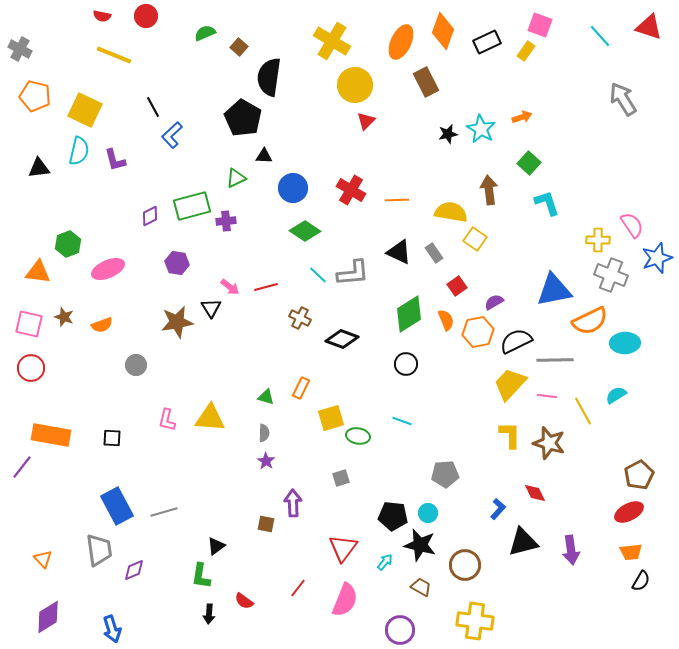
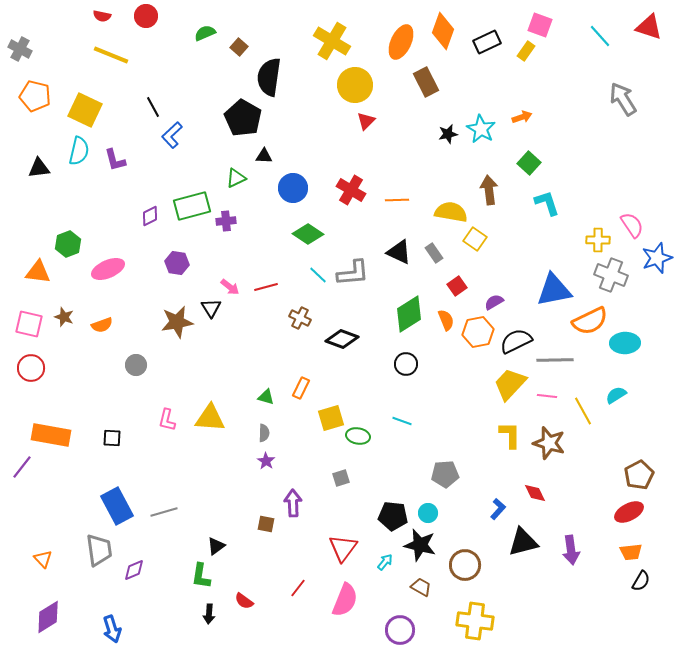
yellow line at (114, 55): moved 3 px left
green diamond at (305, 231): moved 3 px right, 3 px down
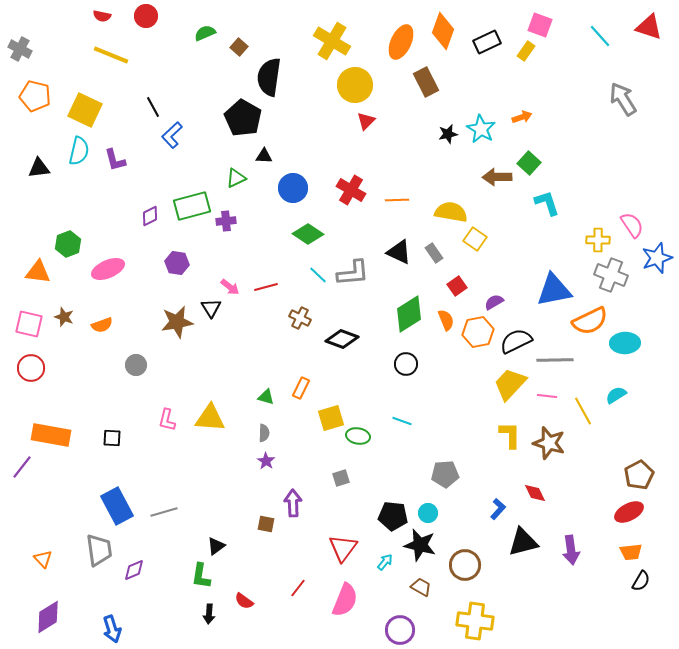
brown arrow at (489, 190): moved 8 px right, 13 px up; rotated 84 degrees counterclockwise
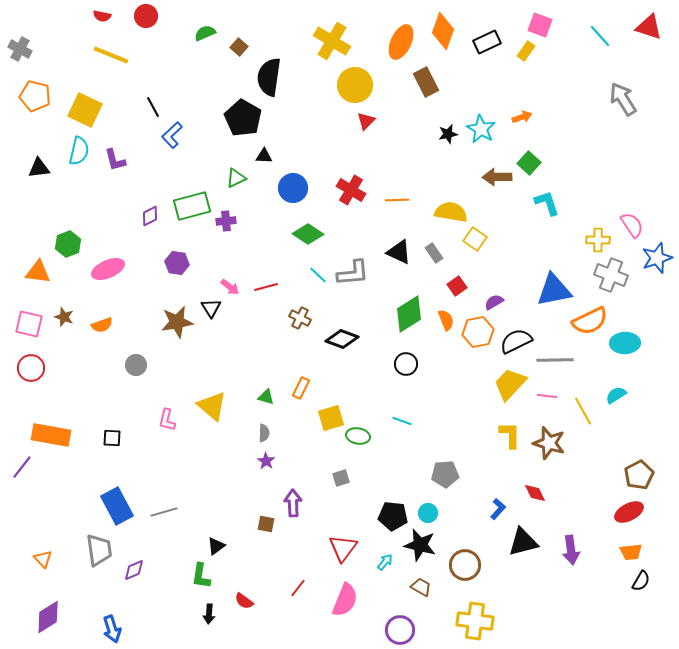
yellow triangle at (210, 418): moved 2 px right, 12 px up; rotated 36 degrees clockwise
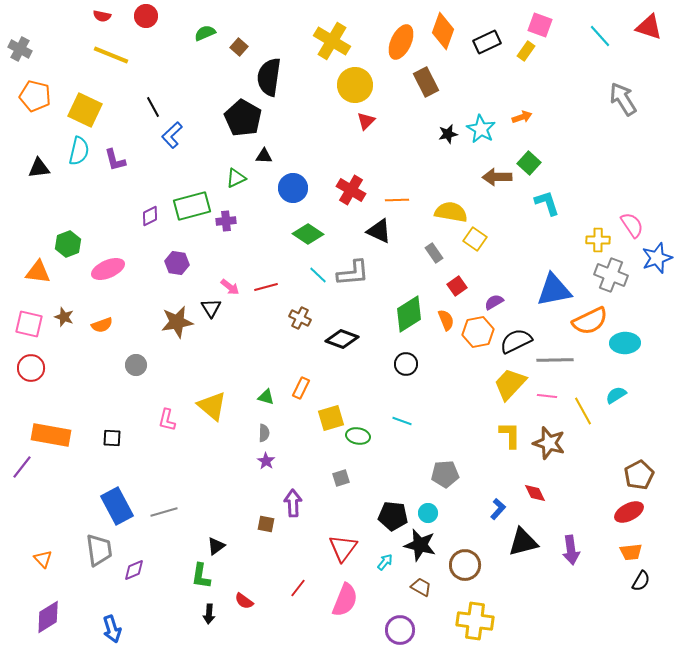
black triangle at (399, 252): moved 20 px left, 21 px up
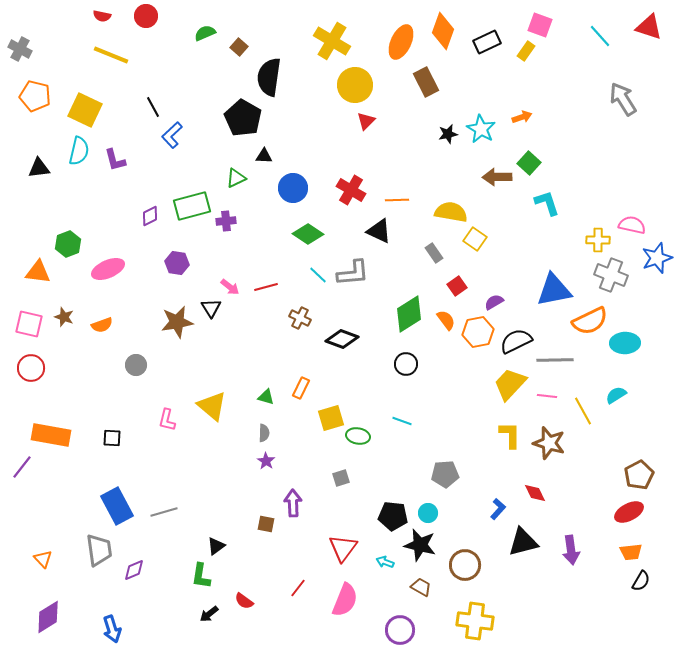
pink semicircle at (632, 225): rotated 44 degrees counterclockwise
orange semicircle at (446, 320): rotated 15 degrees counterclockwise
cyan arrow at (385, 562): rotated 108 degrees counterclockwise
black arrow at (209, 614): rotated 48 degrees clockwise
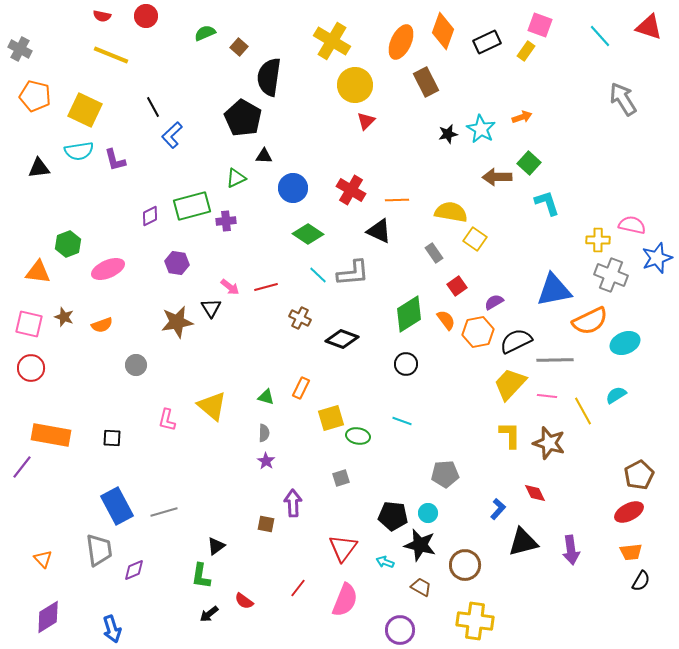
cyan semicircle at (79, 151): rotated 68 degrees clockwise
cyan ellipse at (625, 343): rotated 20 degrees counterclockwise
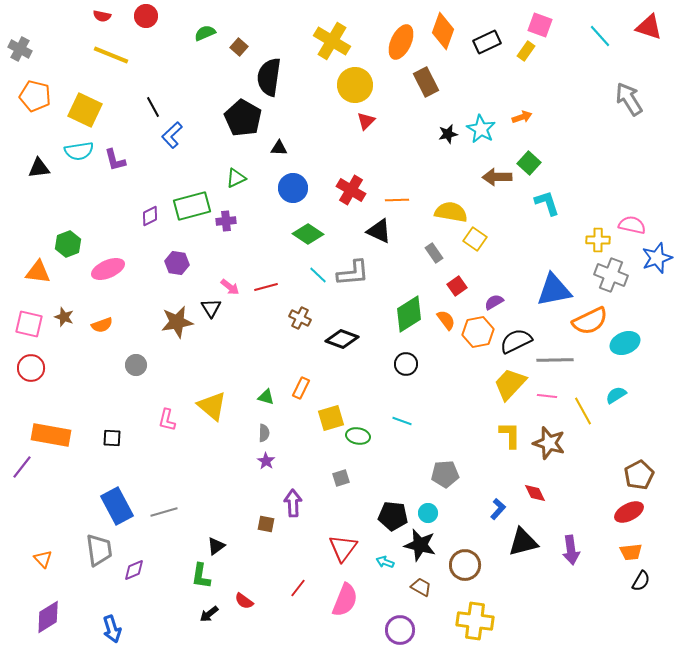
gray arrow at (623, 99): moved 6 px right
black triangle at (264, 156): moved 15 px right, 8 px up
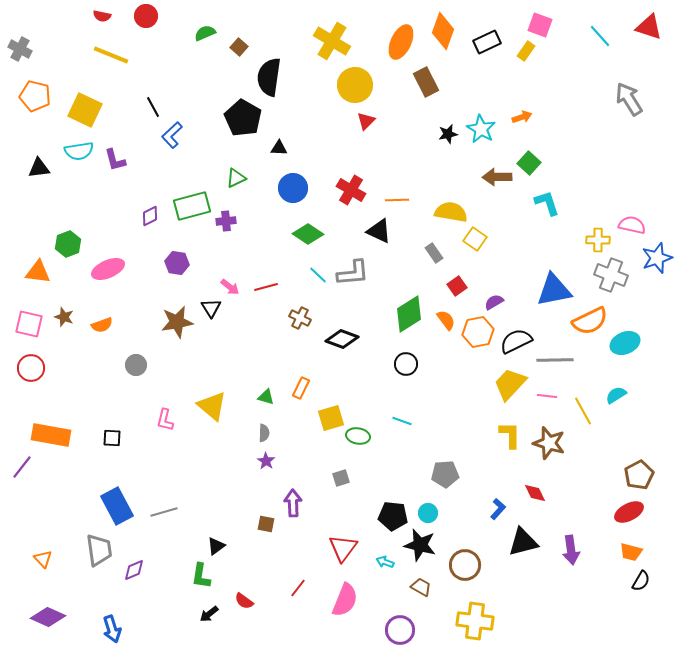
pink L-shape at (167, 420): moved 2 px left
orange trapezoid at (631, 552): rotated 20 degrees clockwise
purple diamond at (48, 617): rotated 56 degrees clockwise
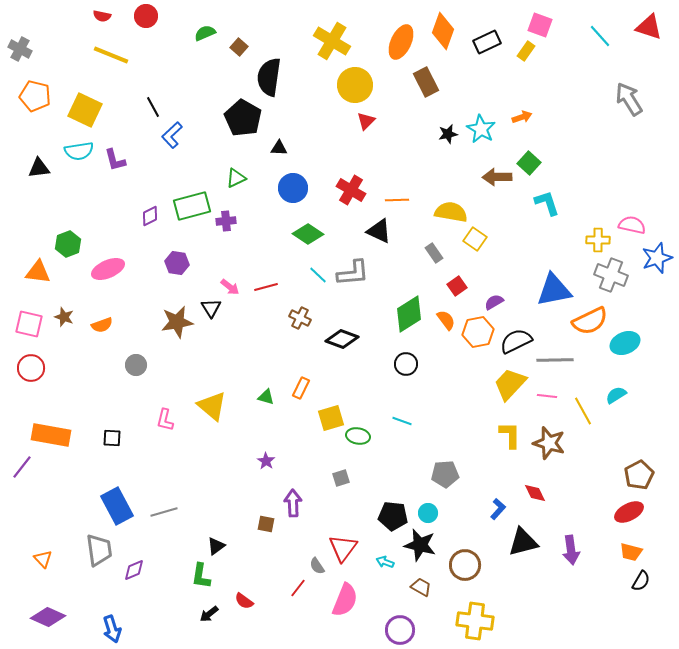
gray semicircle at (264, 433): moved 53 px right, 133 px down; rotated 144 degrees clockwise
